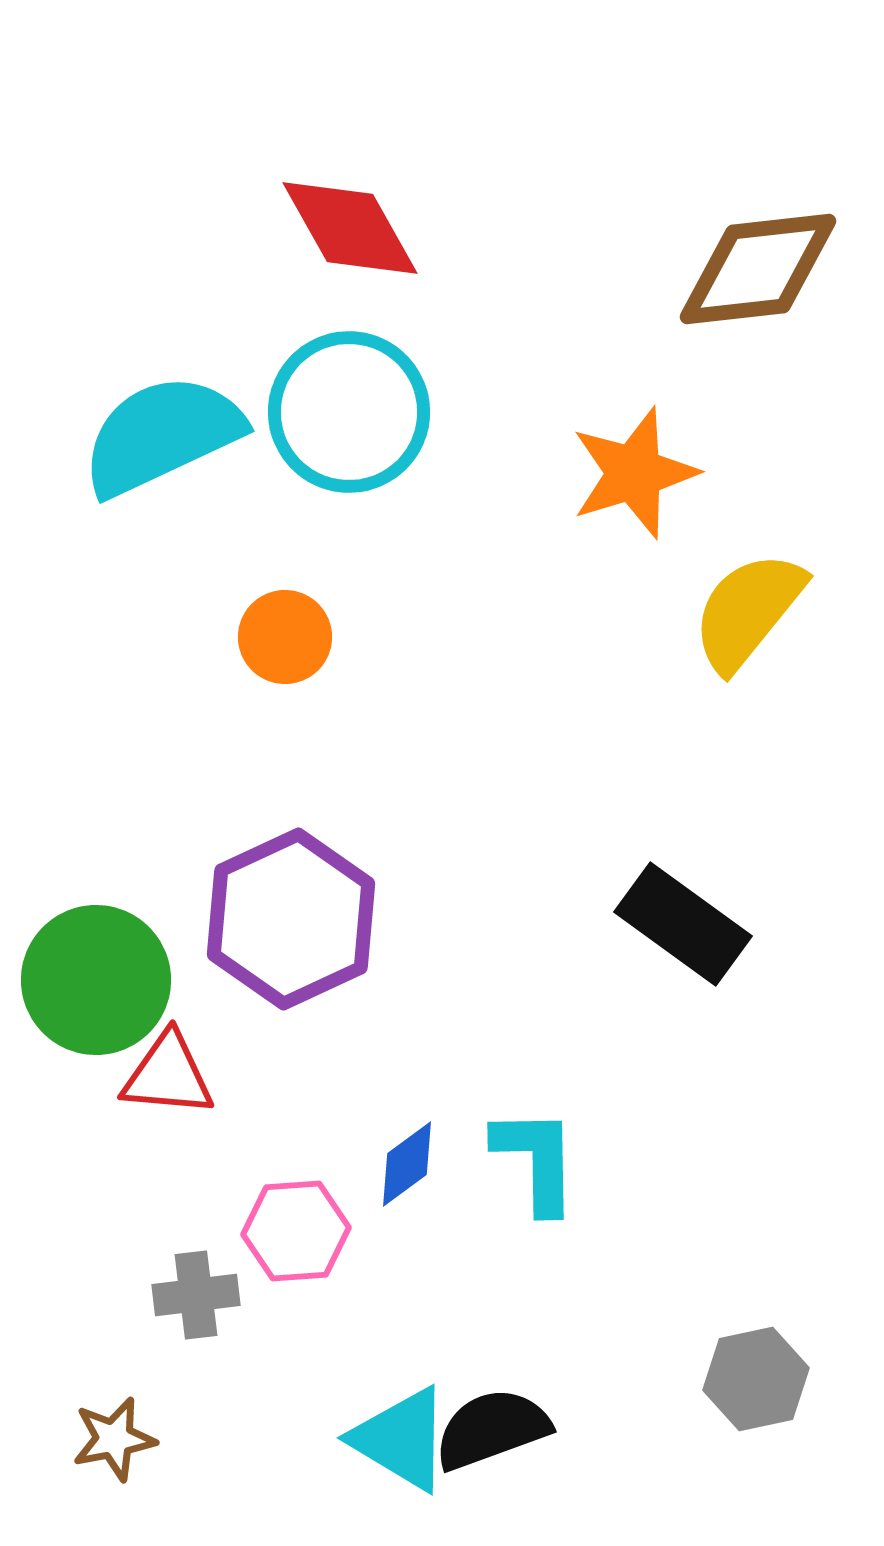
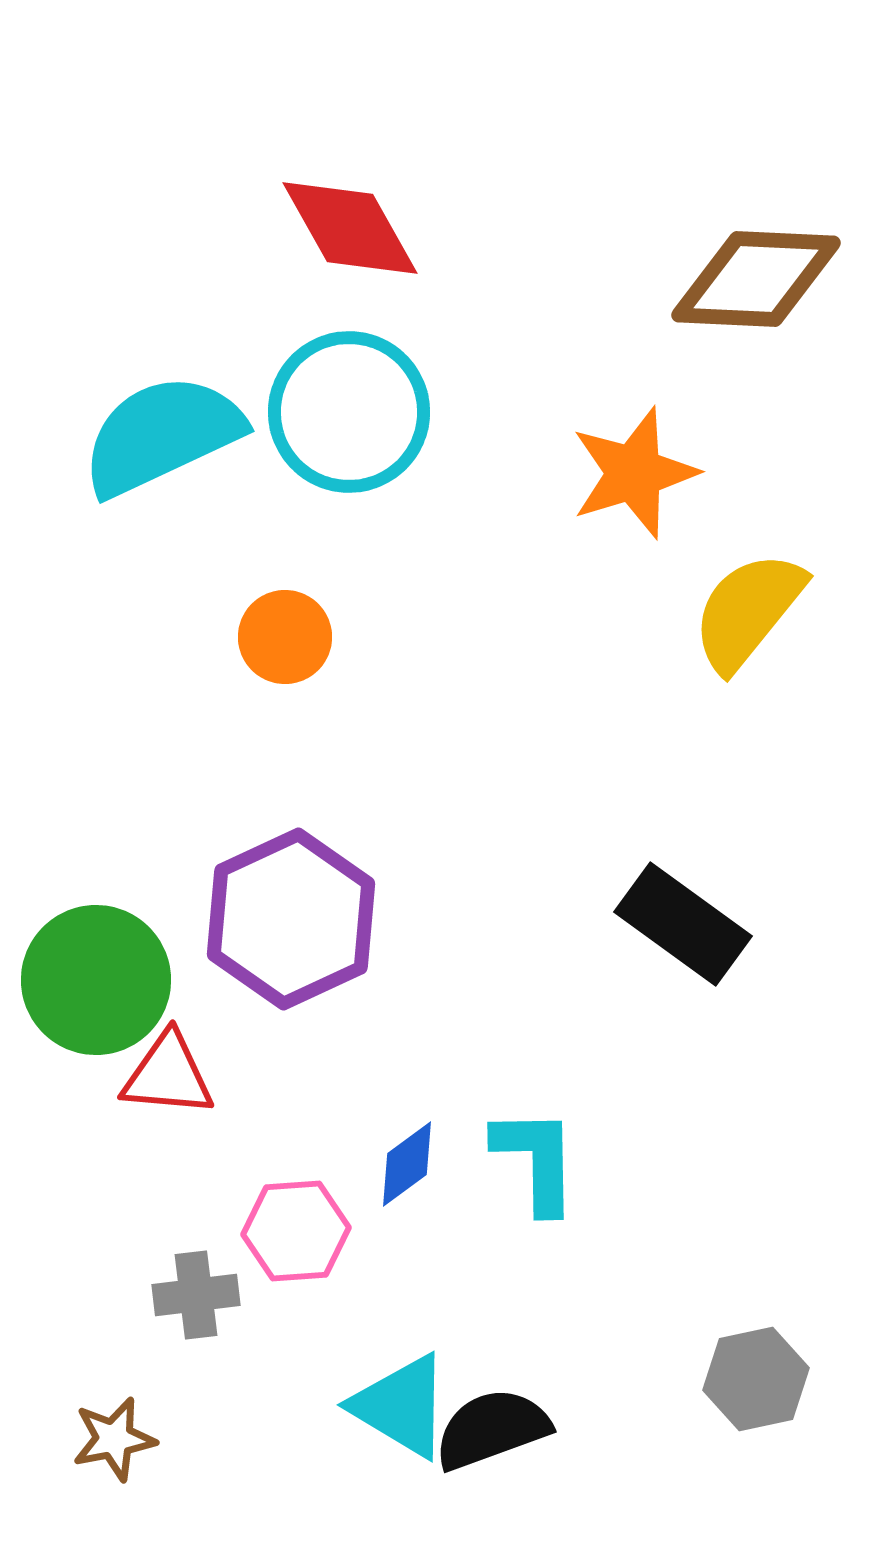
brown diamond: moved 2 px left, 10 px down; rotated 9 degrees clockwise
cyan triangle: moved 33 px up
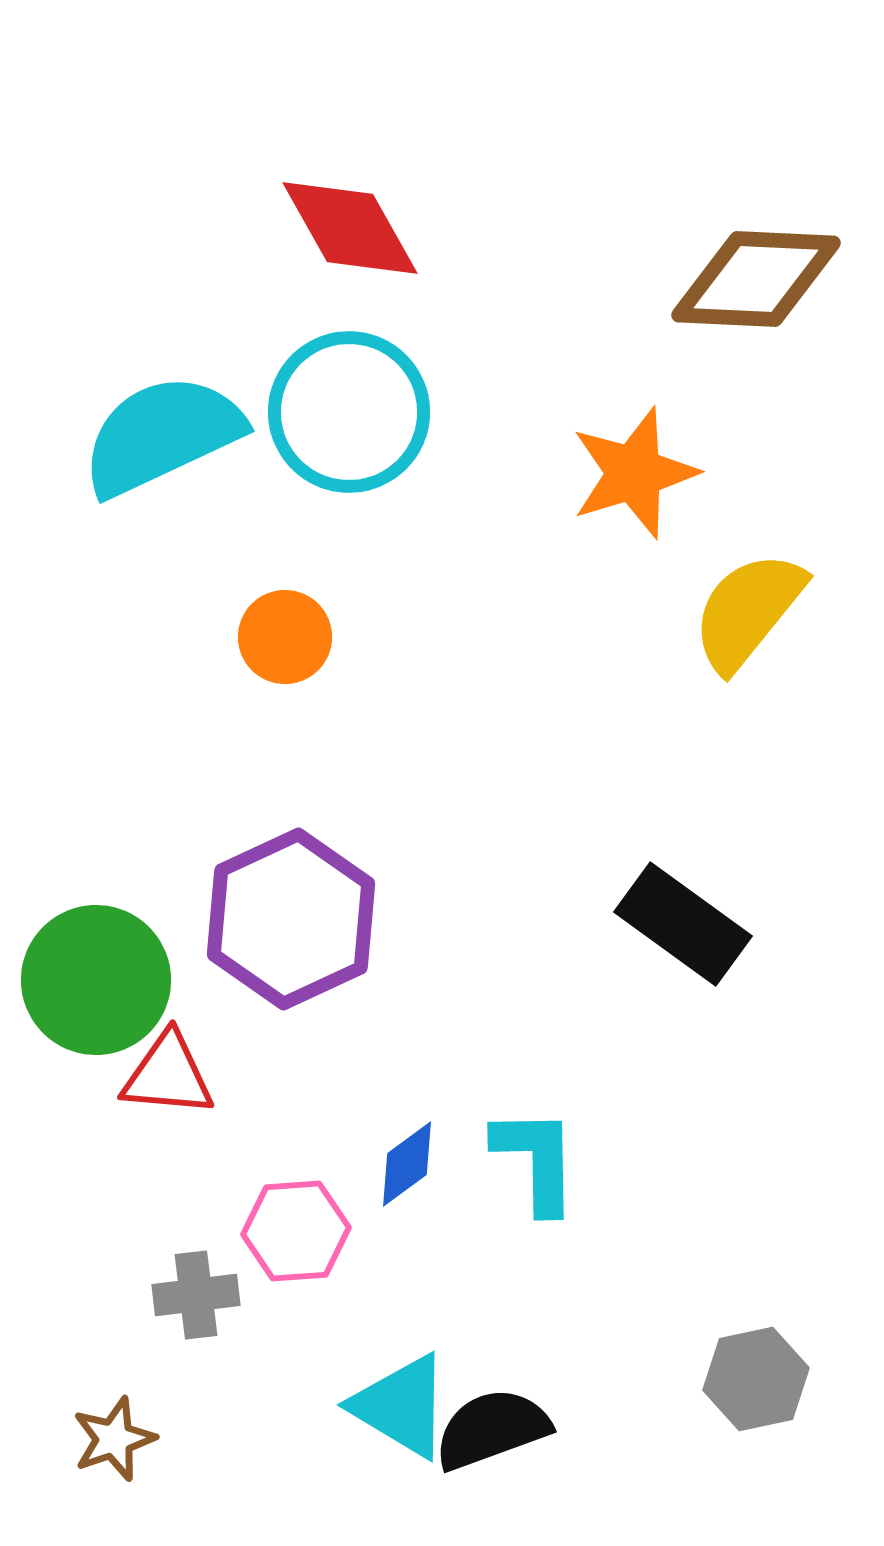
brown star: rotated 8 degrees counterclockwise
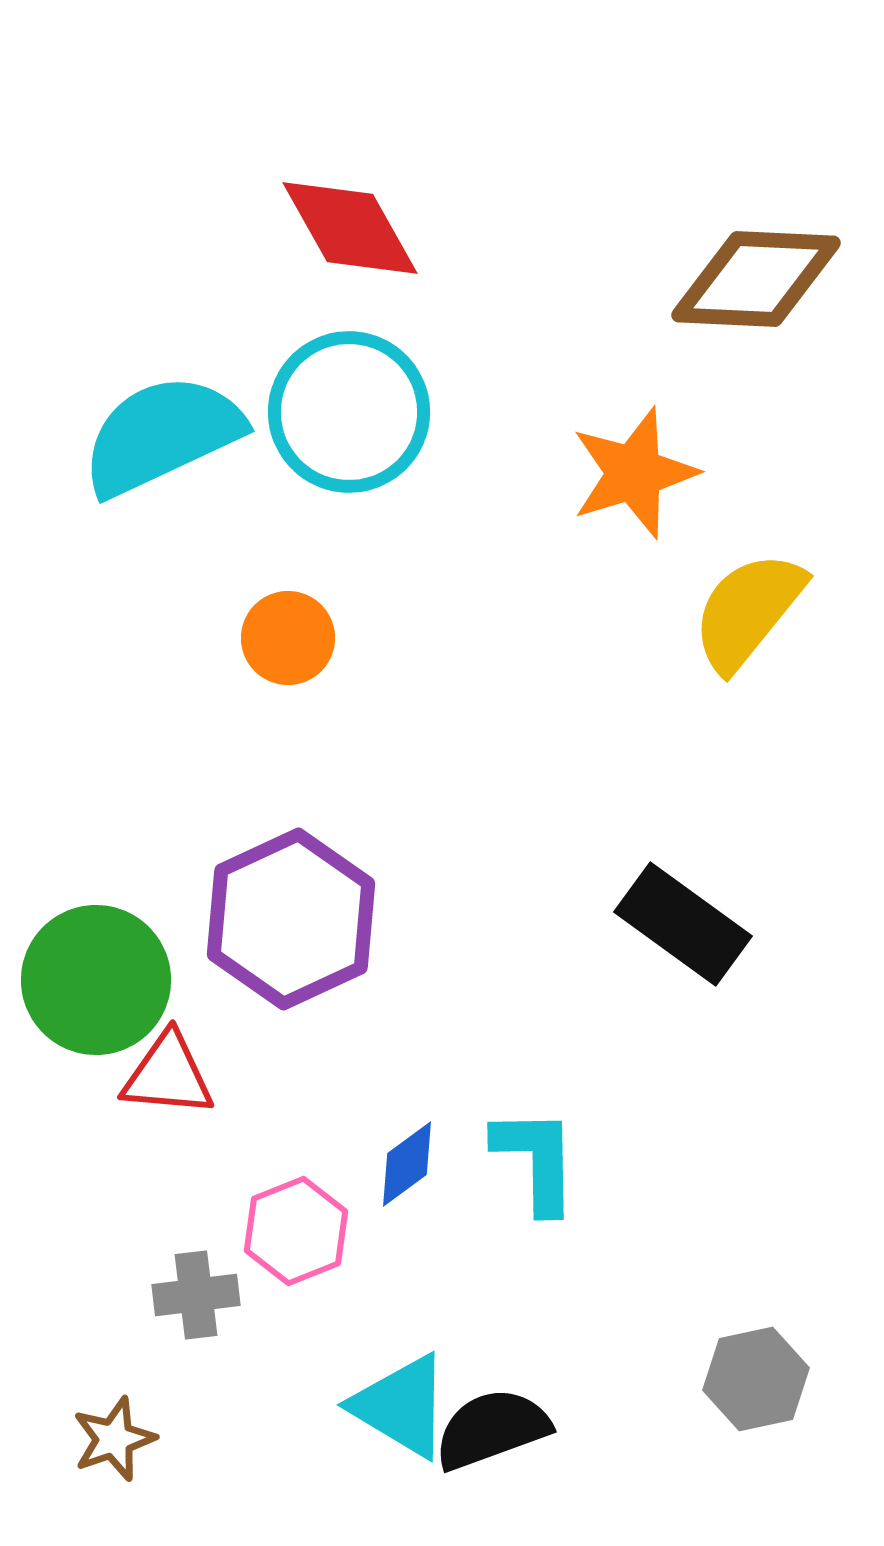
orange circle: moved 3 px right, 1 px down
pink hexagon: rotated 18 degrees counterclockwise
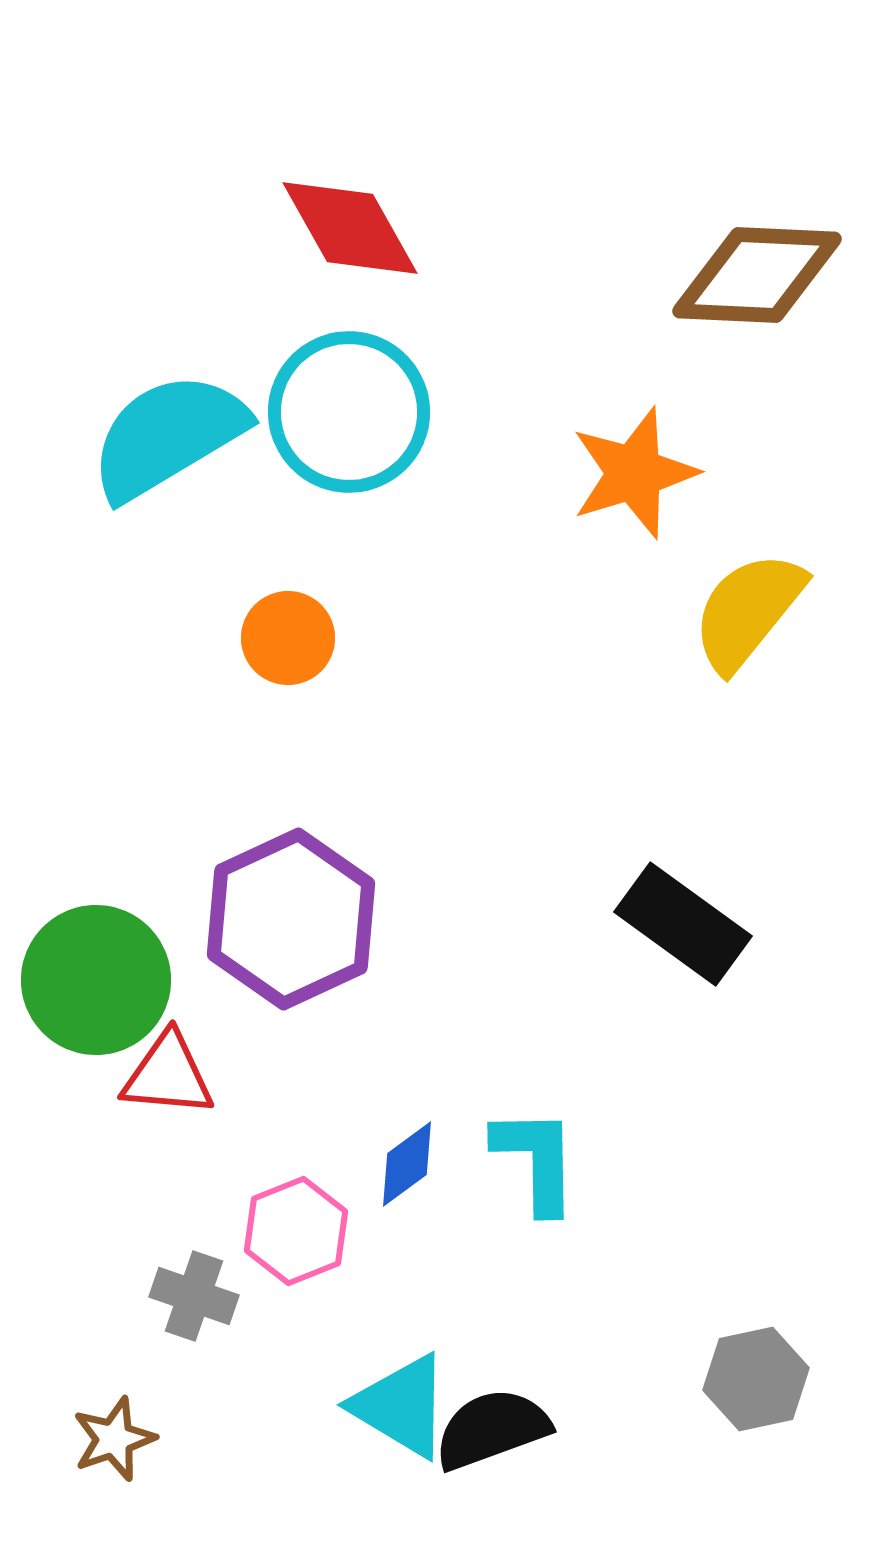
brown diamond: moved 1 px right, 4 px up
cyan semicircle: moved 6 px right, 1 px down; rotated 6 degrees counterclockwise
gray cross: moved 2 px left, 1 px down; rotated 26 degrees clockwise
